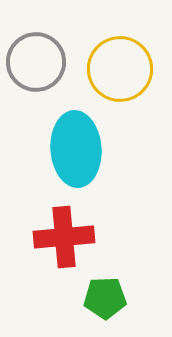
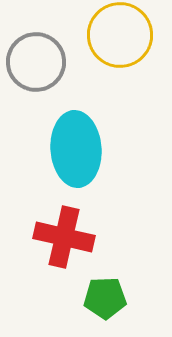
yellow circle: moved 34 px up
red cross: rotated 18 degrees clockwise
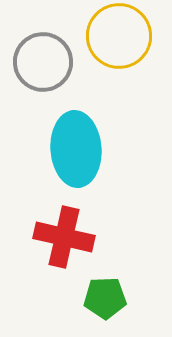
yellow circle: moved 1 px left, 1 px down
gray circle: moved 7 px right
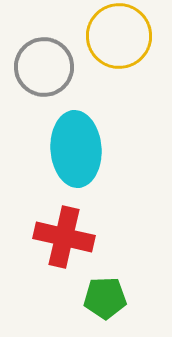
gray circle: moved 1 px right, 5 px down
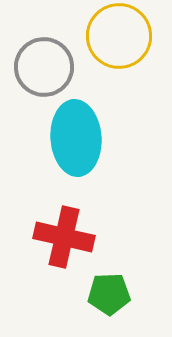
cyan ellipse: moved 11 px up
green pentagon: moved 4 px right, 4 px up
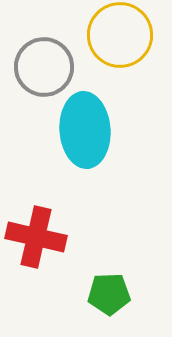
yellow circle: moved 1 px right, 1 px up
cyan ellipse: moved 9 px right, 8 px up
red cross: moved 28 px left
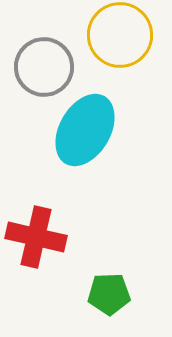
cyan ellipse: rotated 34 degrees clockwise
